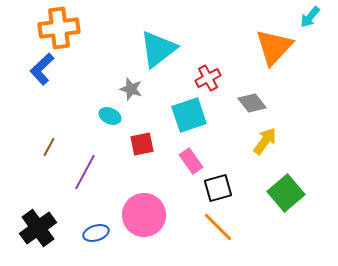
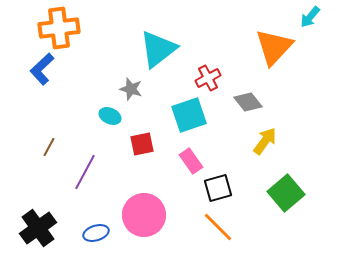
gray diamond: moved 4 px left, 1 px up
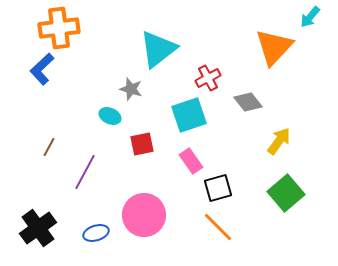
yellow arrow: moved 14 px right
